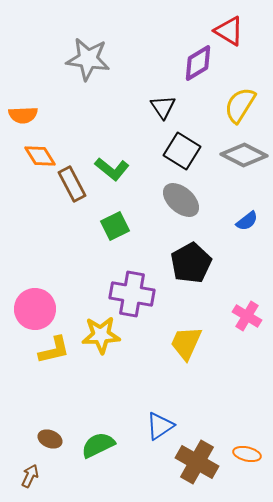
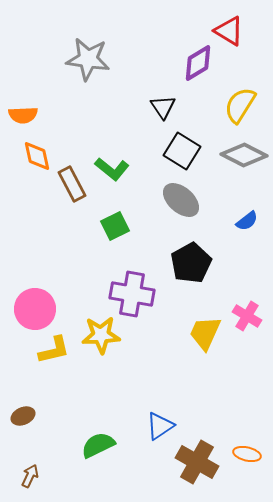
orange diamond: moved 3 px left; rotated 20 degrees clockwise
yellow trapezoid: moved 19 px right, 10 px up
brown ellipse: moved 27 px left, 23 px up; rotated 45 degrees counterclockwise
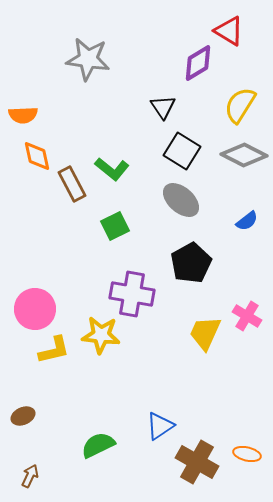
yellow star: rotated 9 degrees clockwise
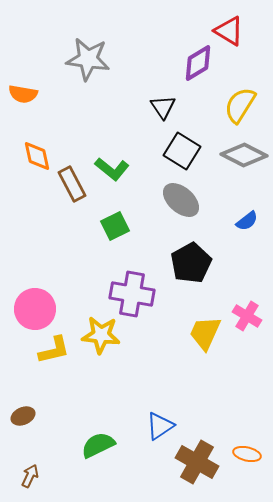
orange semicircle: moved 21 px up; rotated 12 degrees clockwise
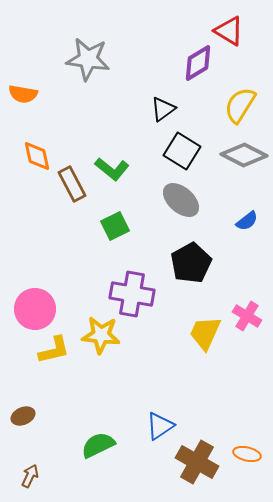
black triangle: moved 2 px down; rotated 28 degrees clockwise
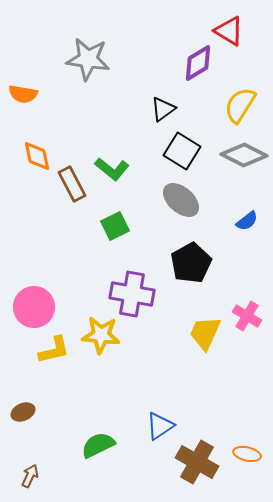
pink circle: moved 1 px left, 2 px up
brown ellipse: moved 4 px up
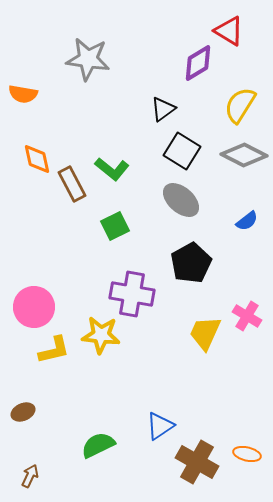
orange diamond: moved 3 px down
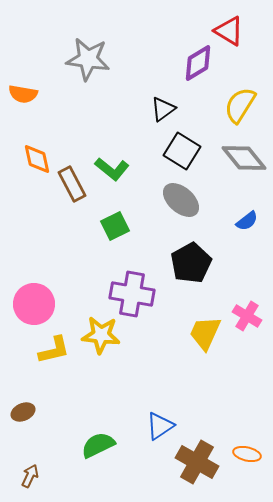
gray diamond: moved 3 px down; rotated 24 degrees clockwise
pink circle: moved 3 px up
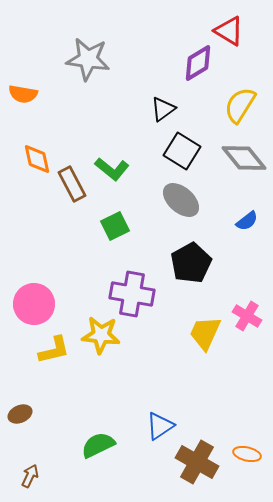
brown ellipse: moved 3 px left, 2 px down
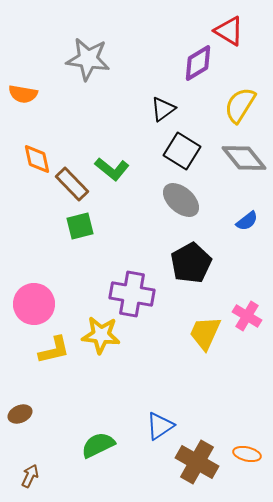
brown rectangle: rotated 16 degrees counterclockwise
green square: moved 35 px left; rotated 12 degrees clockwise
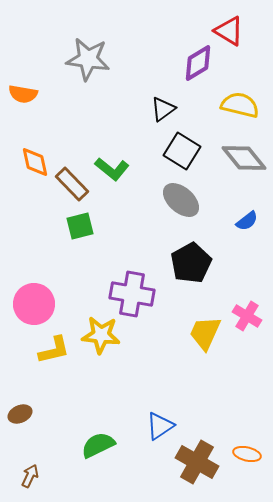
yellow semicircle: rotated 72 degrees clockwise
orange diamond: moved 2 px left, 3 px down
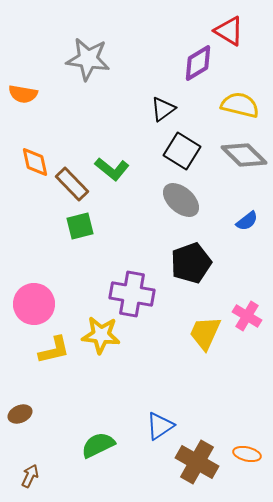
gray diamond: moved 3 px up; rotated 6 degrees counterclockwise
black pentagon: rotated 9 degrees clockwise
